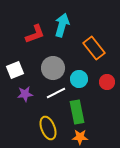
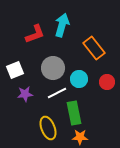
white line: moved 1 px right
green rectangle: moved 3 px left, 1 px down
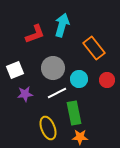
red circle: moved 2 px up
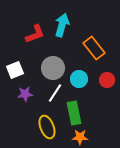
white line: moved 2 px left; rotated 30 degrees counterclockwise
yellow ellipse: moved 1 px left, 1 px up
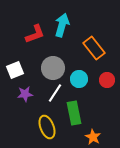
orange star: moved 13 px right; rotated 28 degrees clockwise
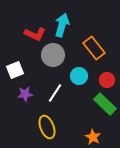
red L-shape: rotated 45 degrees clockwise
gray circle: moved 13 px up
cyan circle: moved 3 px up
green rectangle: moved 31 px right, 9 px up; rotated 35 degrees counterclockwise
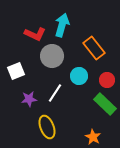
gray circle: moved 1 px left, 1 px down
white square: moved 1 px right, 1 px down
purple star: moved 4 px right, 5 px down
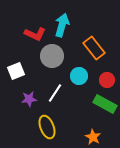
green rectangle: rotated 15 degrees counterclockwise
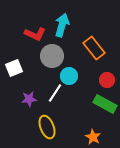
white square: moved 2 px left, 3 px up
cyan circle: moved 10 px left
